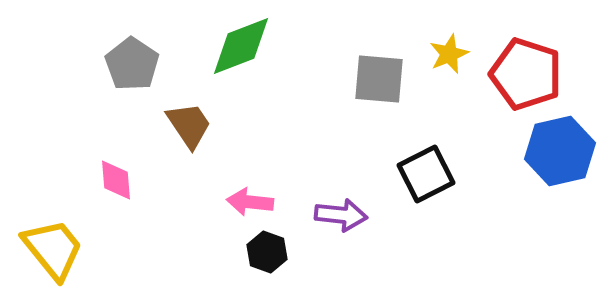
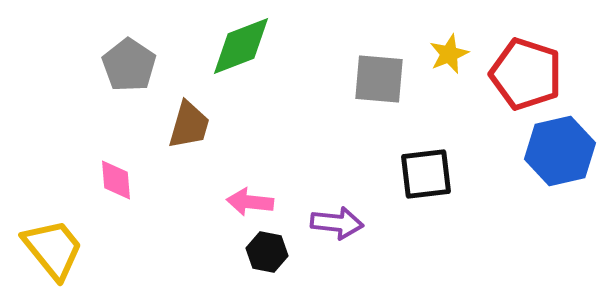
gray pentagon: moved 3 px left, 1 px down
brown trapezoid: rotated 50 degrees clockwise
black square: rotated 20 degrees clockwise
purple arrow: moved 4 px left, 8 px down
black hexagon: rotated 9 degrees counterclockwise
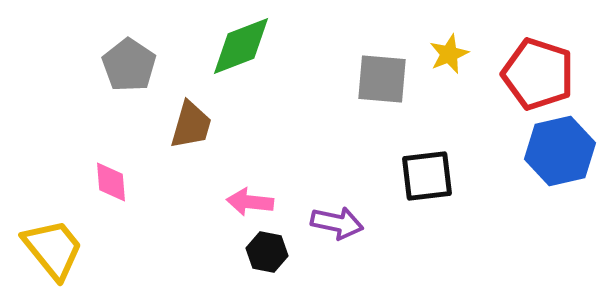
red pentagon: moved 12 px right
gray square: moved 3 px right
brown trapezoid: moved 2 px right
black square: moved 1 px right, 2 px down
pink diamond: moved 5 px left, 2 px down
purple arrow: rotated 6 degrees clockwise
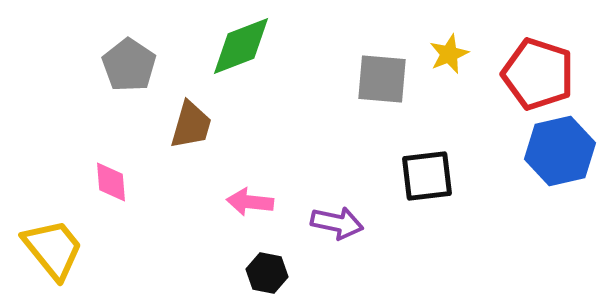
black hexagon: moved 21 px down
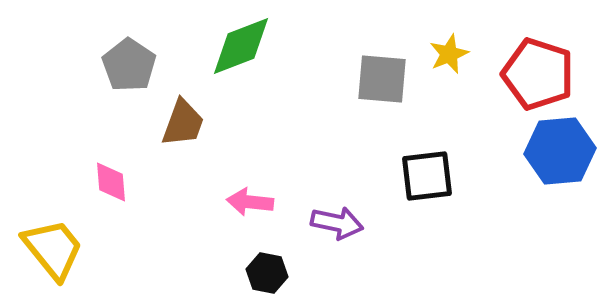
brown trapezoid: moved 8 px left, 2 px up; rotated 4 degrees clockwise
blue hexagon: rotated 8 degrees clockwise
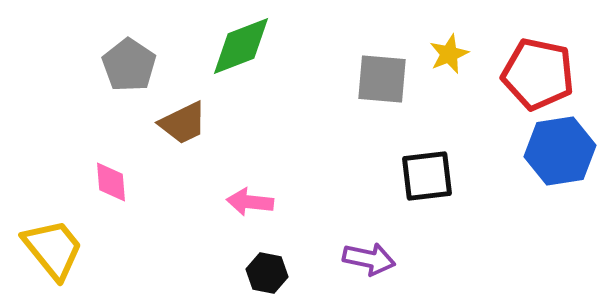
red pentagon: rotated 6 degrees counterclockwise
brown trapezoid: rotated 44 degrees clockwise
blue hexagon: rotated 4 degrees counterclockwise
purple arrow: moved 32 px right, 36 px down
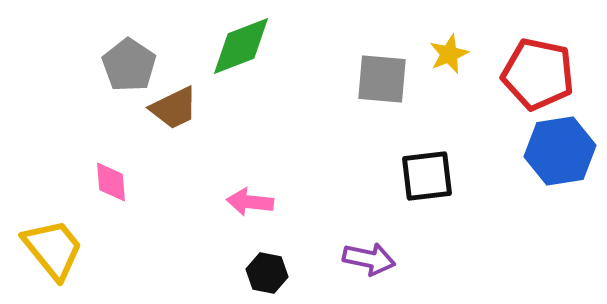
brown trapezoid: moved 9 px left, 15 px up
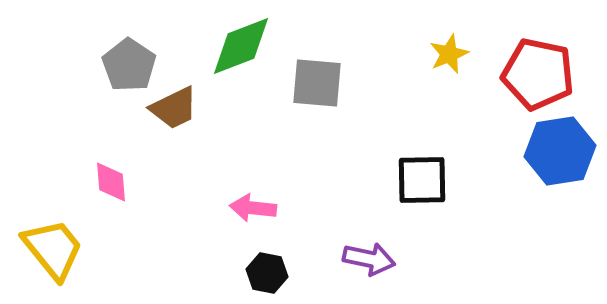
gray square: moved 65 px left, 4 px down
black square: moved 5 px left, 4 px down; rotated 6 degrees clockwise
pink arrow: moved 3 px right, 6 px down
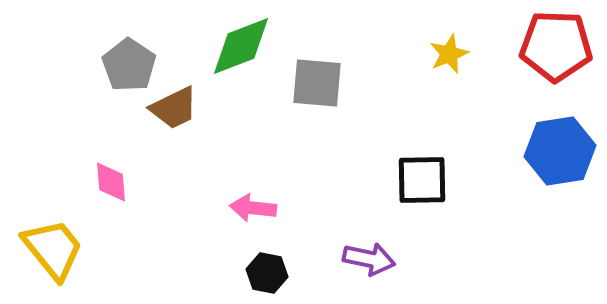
red pentagon: moved 18 px right, 28 px up; rotated 10 degrees counterclockwise
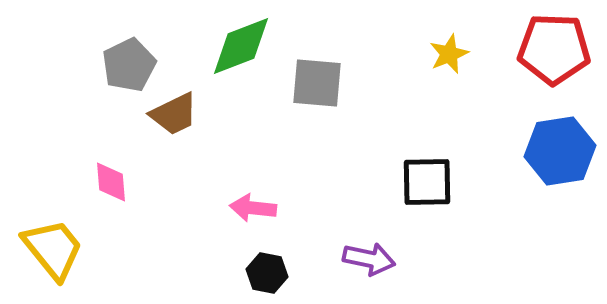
red pentagon: moved 2 px left, 3 px down
gray pentagon: rotated 12 degrees clockwise
brown trapezoid: moved 6 px down
black square: moved 5 px right, 2 px down
